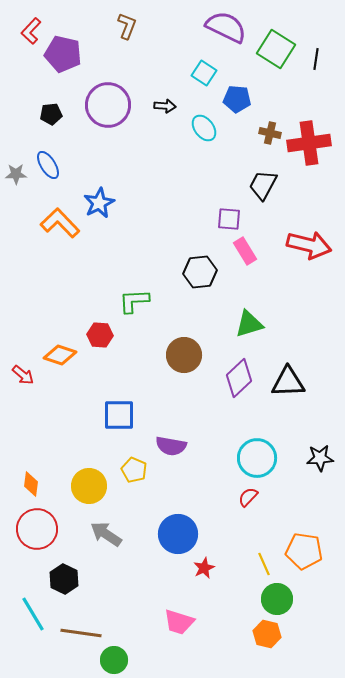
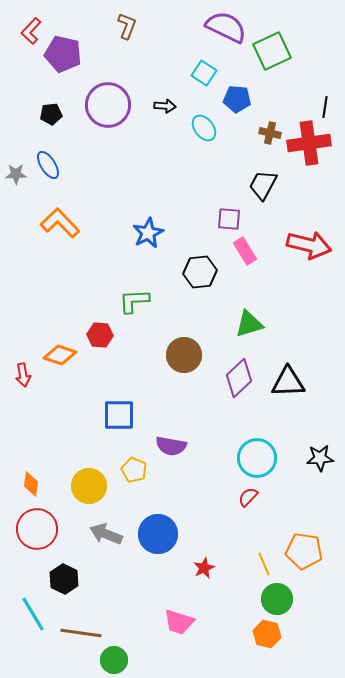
green square at (276, 49): moved 4 px left, 2 px down; rotated 33 degrees clockwise
black line at (316, 59): moved 9 px right, 48 px down
blue star at (99, 203): moved 49 px right, 30 px down
red arrow at (23, 375): rotated 40 degrees clockwise
gray arrow at (106, 534): rotated 12 degrees counterclockwise
blue circle at (178, 534): moved 20 px left
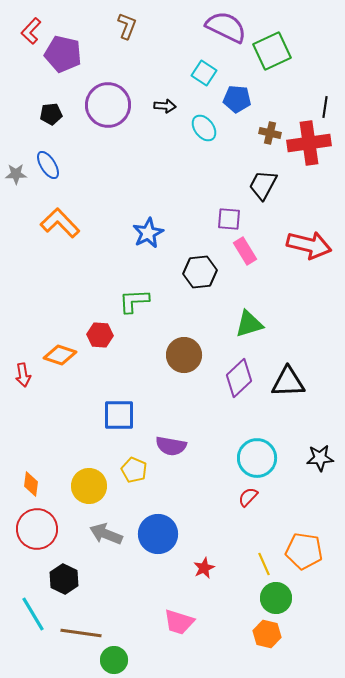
green circle at (277, 599): moved 1 px left, 1 px up
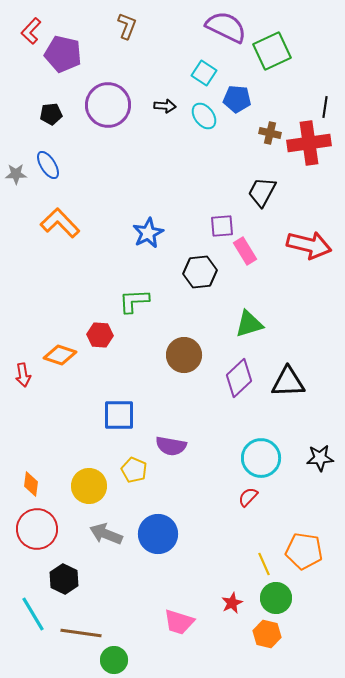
cyan ellipse at (204, 128): moved 12 px up
black trapezoid at (263, 185): moved 1 px left, 7 px down
purple square at (229, 219): moved 7 px left, 7 px down; rotated 10 degrees counterclockwise
cyan circle at (257, 458): moved 4 px right
red star at (204, 568): moved 28 px right, 35 px down
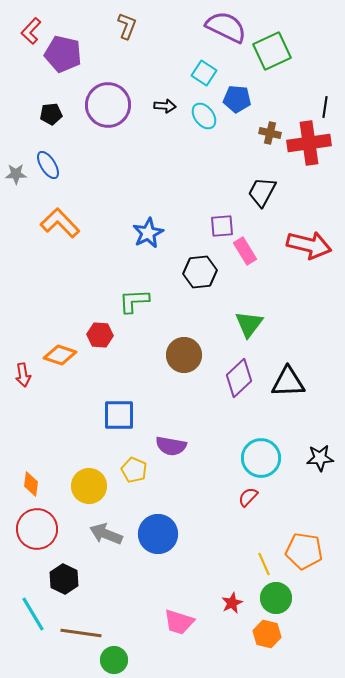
green triangle at (249, 324): rotated 36 degrees counterclockwise
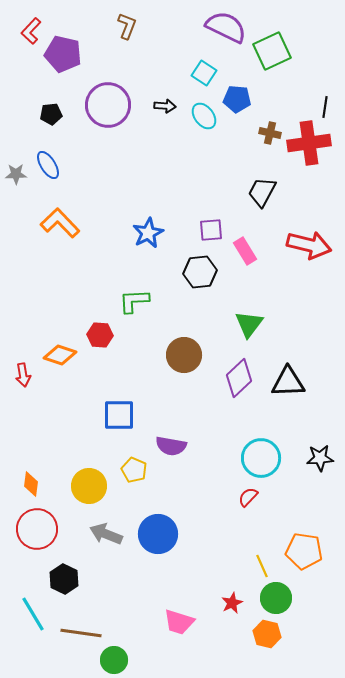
purple square at (222, 226): moved 11 px left, 4 px down
yellow line at (264, 564): moved 2 px left, 2 px down
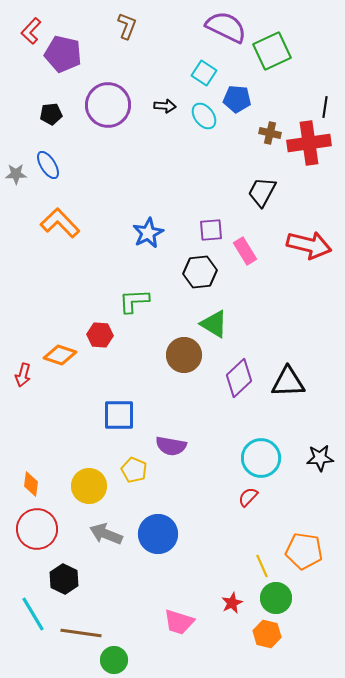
green triangle at (249, 324): moved 35 px left; rotated 36 degrees counterclockwise
red arrow at (23, 375): rotated 25 degrees clockwise
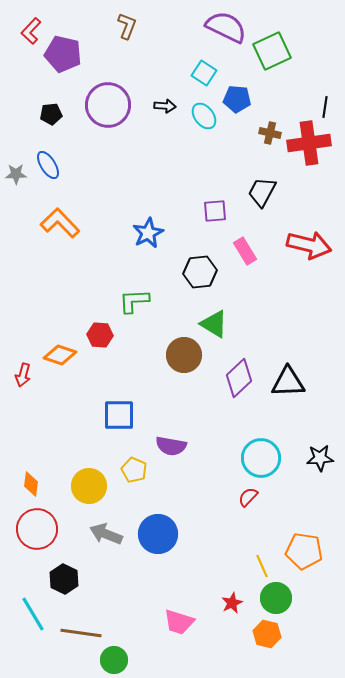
purple square at (211, 230): moved 4 px right, 19 px up
